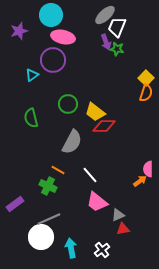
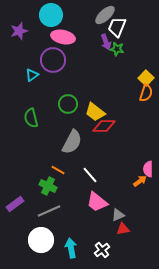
gray line: moved 8 px up
white circle: moved 3 px down
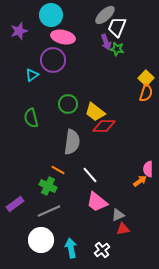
gray semicircle: rotated 20 degrees counterclockwise
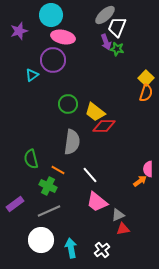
green semicircle: moved 41 px down
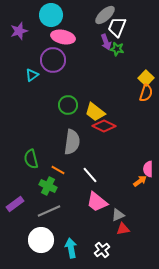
green circle: moved 1 px down
red diamond: rotated 25 degrees clockwise
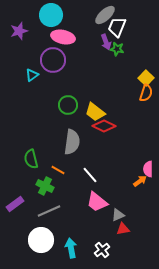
green cross: moved 3 px left
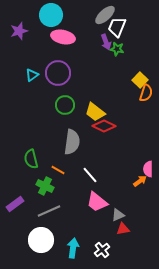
purple circle: moved 5 px right, 13 px down
yellow square: moved 6 px left, 2 px down
green circle: moved 3 px left
cyan arrow: moved 2 px right; rotated 18 degrees clockwise
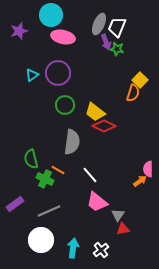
gray ellipse: moved 6 px left, 9 px down; rotated 25 degrees counterclockwise
orange semicircle: moved 13 px left
green cross: moved 7 px up
gray triangle: rotated 32 degrees counterclockwise
white cross: moved 1 px left
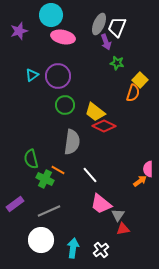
green star: moved 14 px down
purple circle: moved 3 px down
pink trapezoid: moved 4 px right, 2 px down
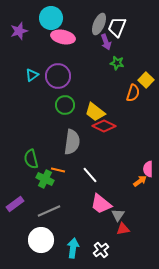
cyan circle: moved 3 px down
yellow square: moved 6 px right
orange line: rotated 16 degrees counterclockwise
